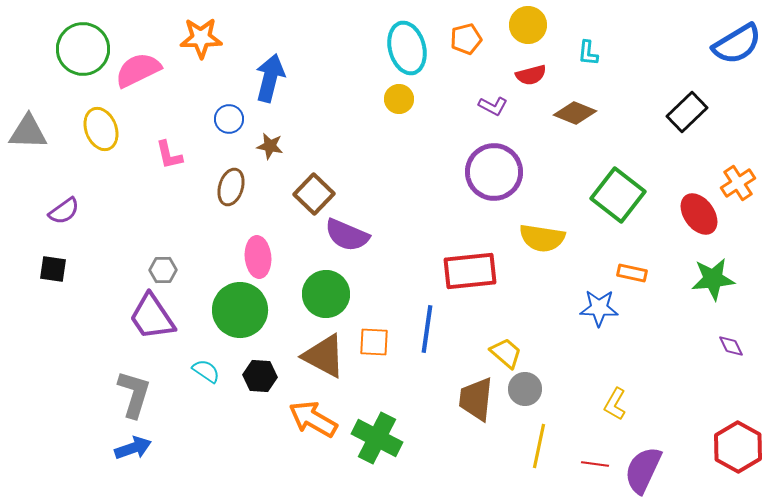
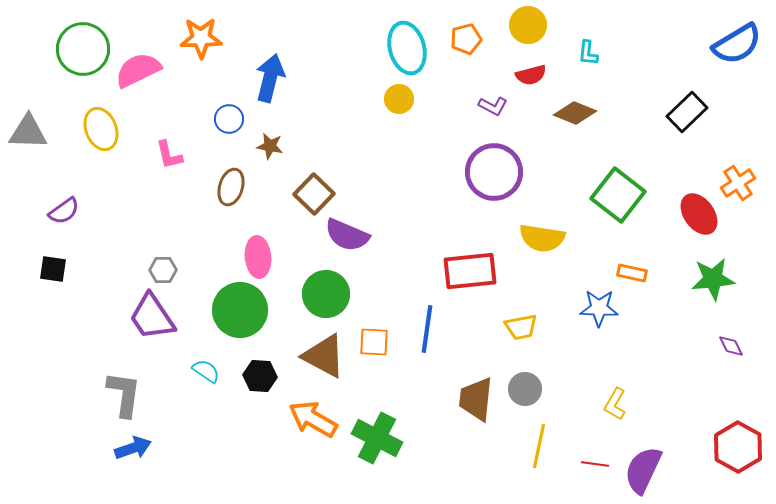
yellow trapezoid at (506, 353): moved 15 px right, 26 px up; rotated 128 degrees clockwise
gray L-shape at (134, 394): moved 10 px left; rotated 9 degrees counterclockwise
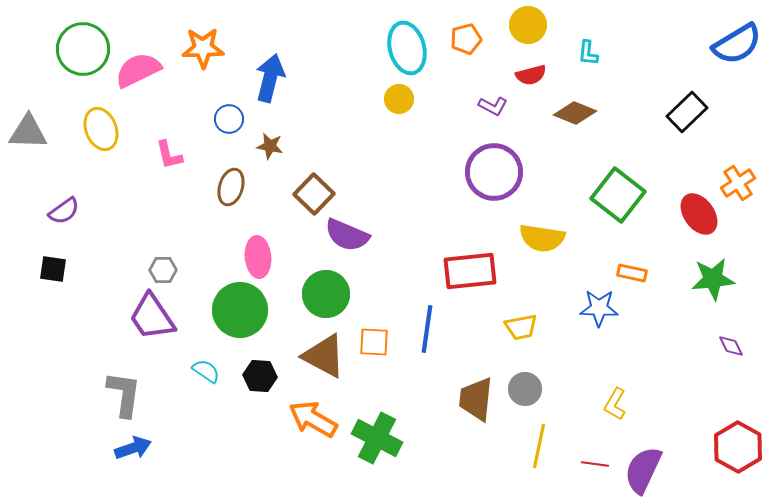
orange star at (201, 38): moved 2 px right, 10 px down
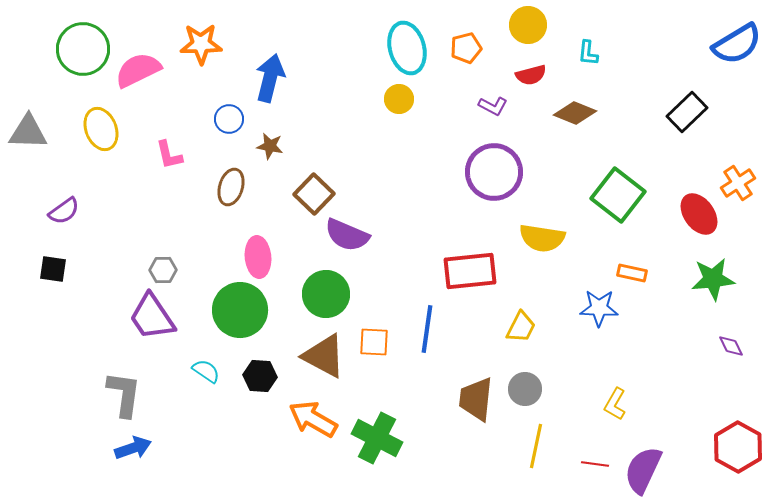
orange pentagon at (466, 39): moved 9 px down
orange star at (203, 48): moved 2 px left, 4 px up
yellow trapezoid at (521, 327): rotated 52 degrees counterclockwise
yellow line at (539, 446): moved 3 px left
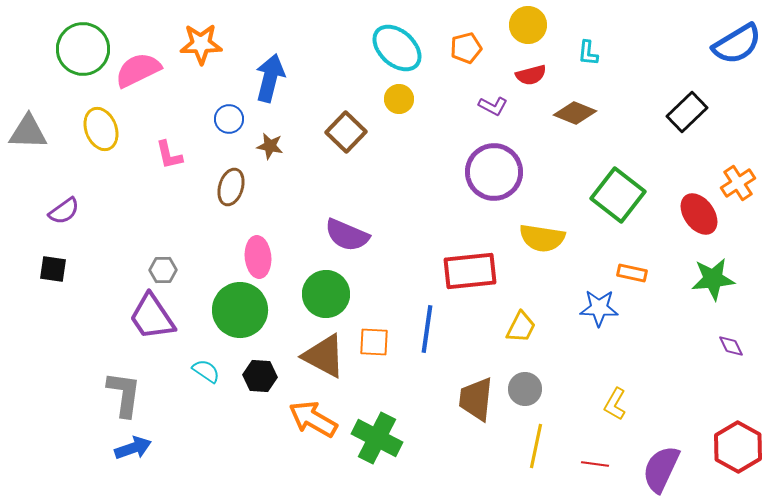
cyan ellipse at (407, 48): moved 10 px left; rotated 33 degrees counterclockwise
brown square at (314, 194): moved 32 px right, 62 px up
purple semicircle at (643, 470): moved 18 px right, 1 px up
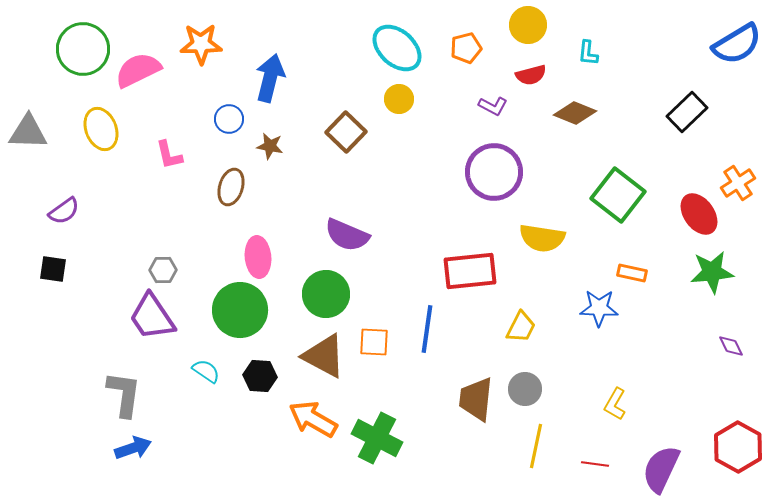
green star at (713, 279): moved 1 px left, 7 px up
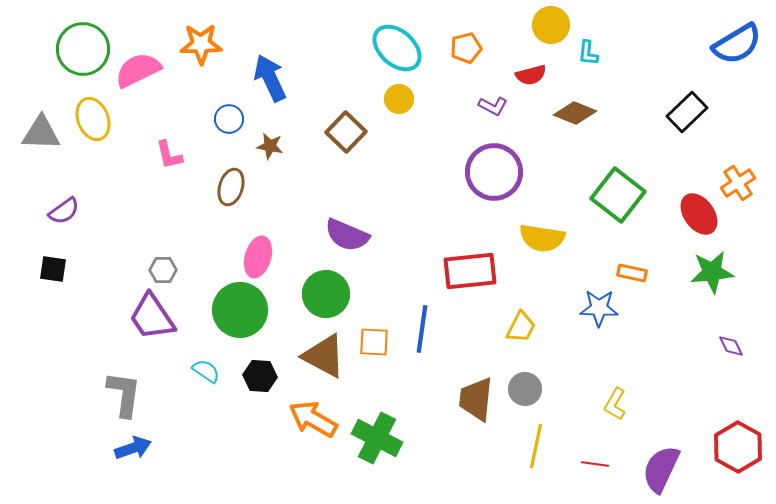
yellow circle at (528, 25): moved 23 px right
blue arrow at (270, 78): rotated 39 degrees counterclockwise
yellow ellipse at (101, 129): moved 8 px left, 10 px up
gray triangle at (28, 132): moved 13 px right, 1 px down
pink ellipse at (258, 257): rotated 21 degrees clockwise
blue line at (427, 329): moved 5 px left
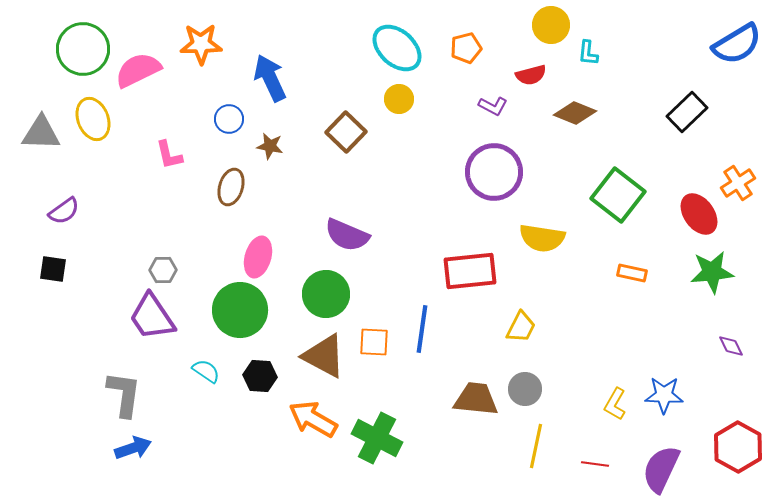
blue star at (599, 308): moved 65 px right, 87 px down
brown trapezoid at (476, 399): rotated 90 degrees clockwise
